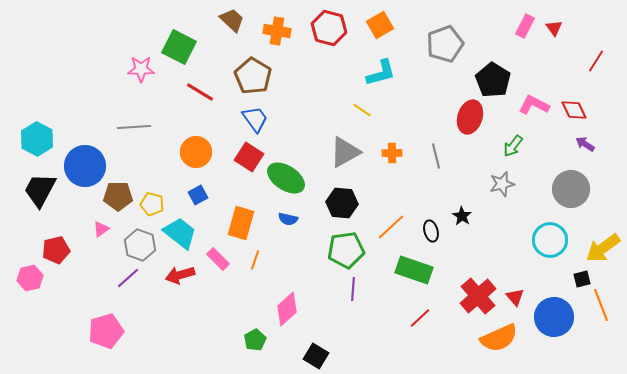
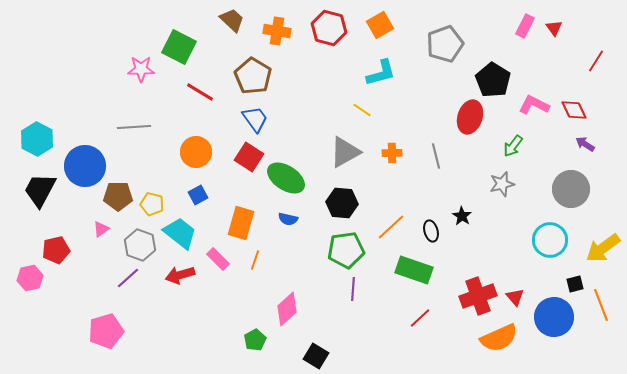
black square at (582, 279): moved 7 px left, 5 px down
red cross at (478, 296): rotated 21 degrees clockwise
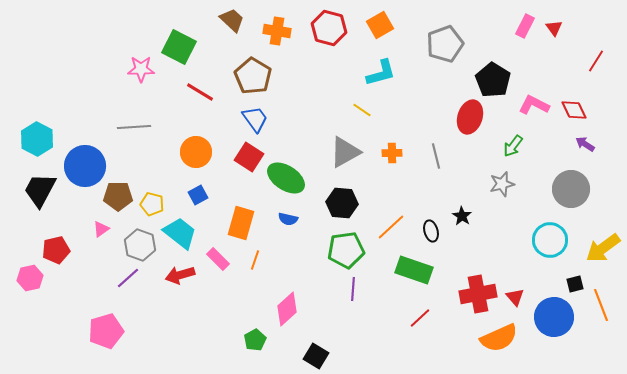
red cross at (478, 296): moved 2 px up; rotated 9 degrees clockwise
